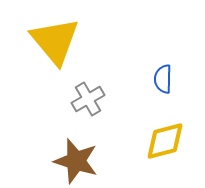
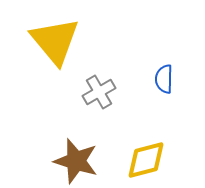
blue semicircle: moved 1 px right
gray cross: moved 11 px right, 7 px up
yellow diamond: moved 19 px left, 19 px down
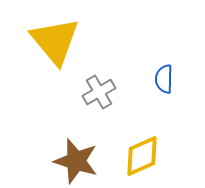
yellow diamond: moved 4 px left, 4 px up; rotated 9 degrees counterclockwise
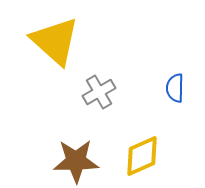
yellow triangle: rotated 8 degrees counterclockwise
blue semicircle: moved 11 px right, 9 px down
brown star: rotated 18 degrees counterclockwise
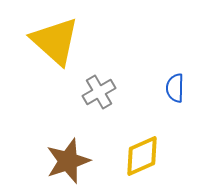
brown star: moved 8 px left; rotated 18 degrees counterclockwise
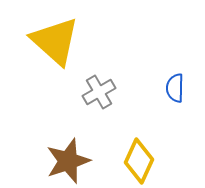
yellow diamond: moved 3 px left, 5 px down; rotated 42 degrees counterclockwise
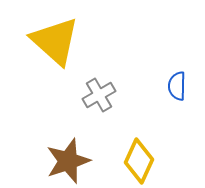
blue semicircle: moved 2 px right, 2 px up
gray cross: moved 3 px down
